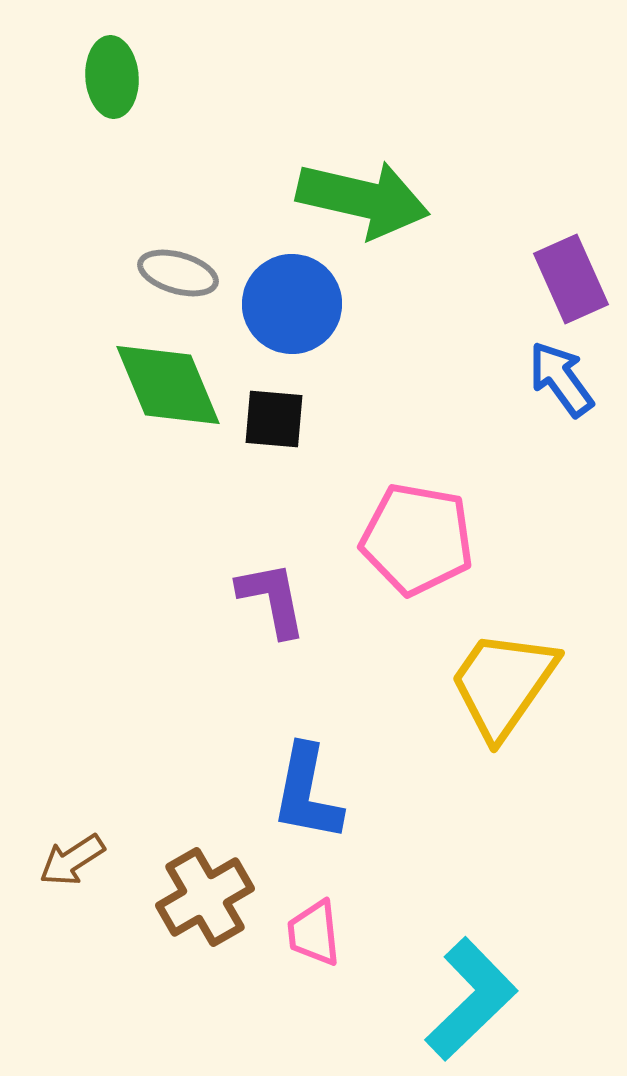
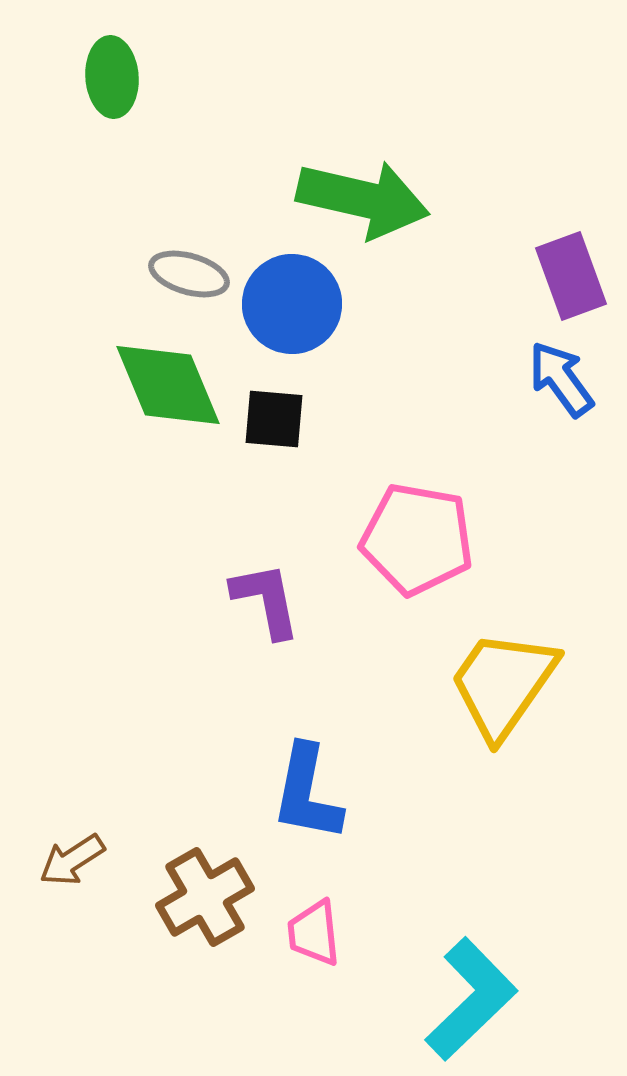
gray ellipse: moved 11 px right, 1 px down
purple rectangle: moved 3 px up; rotated 4 degrees clockwise
purple L-shape: moved 6 px left, 1 px down
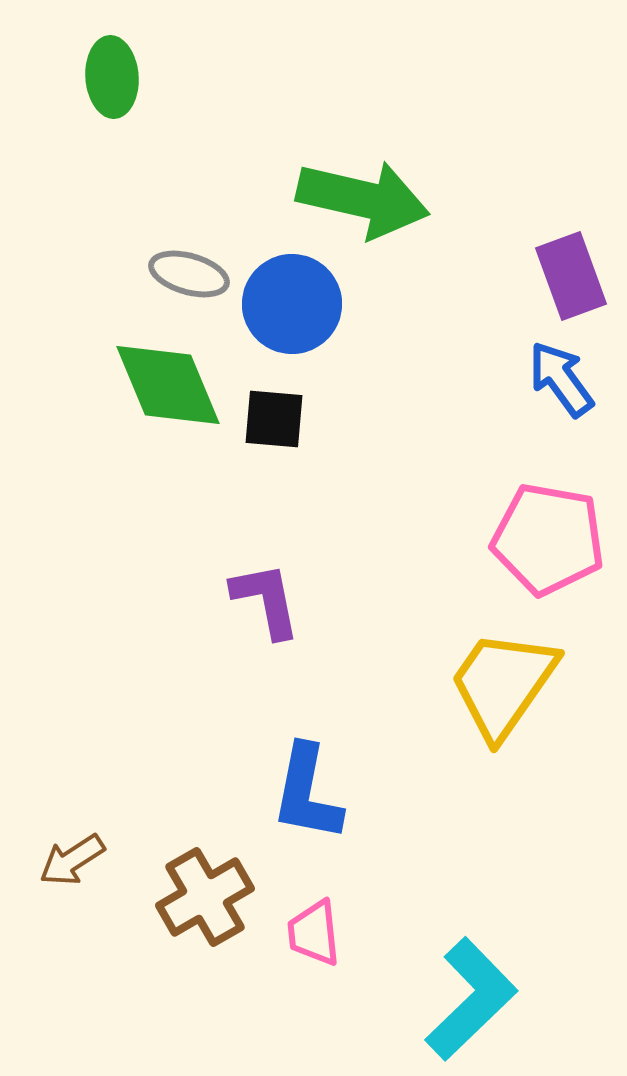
pink pentagon: moved 131 px right
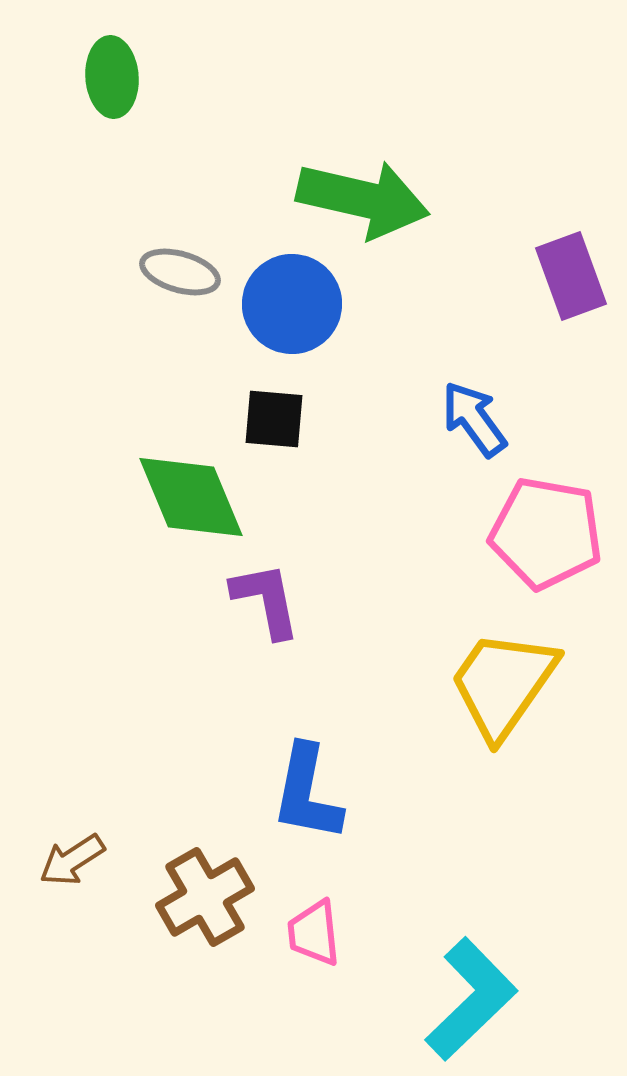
gray ellipse: moved 9 px left, 2 px up
blue arrow: moved 87 px left, 40 px down
green diamond: moved 23 px right, 112 px down
pink pentagon: moved 2 px left, 6 px up
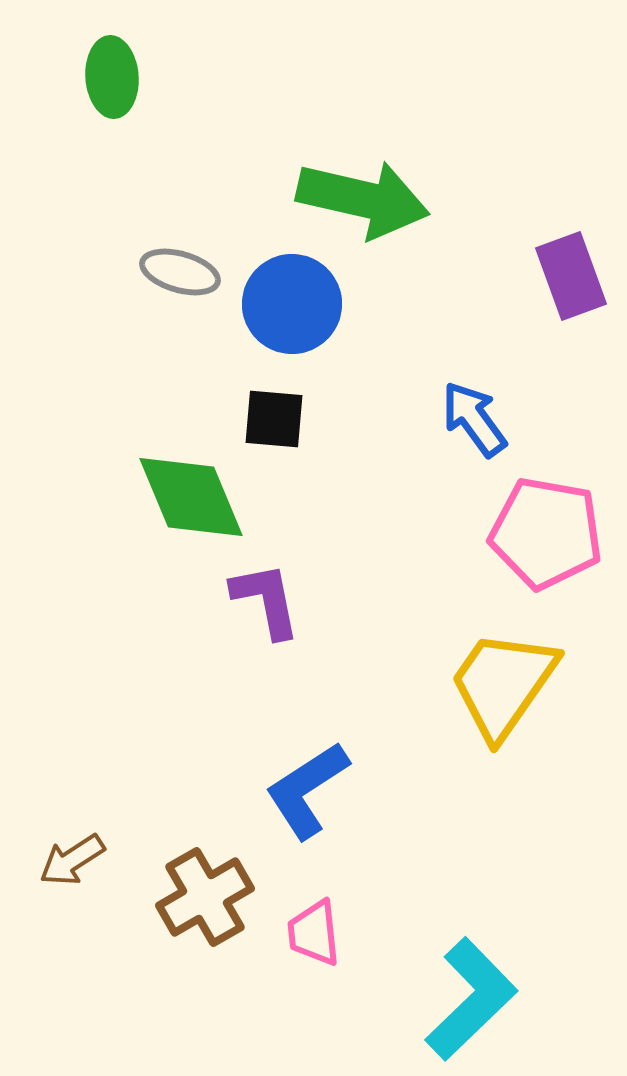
blue L-shape: moved 3 px up; rotated 46 degrees clockwise
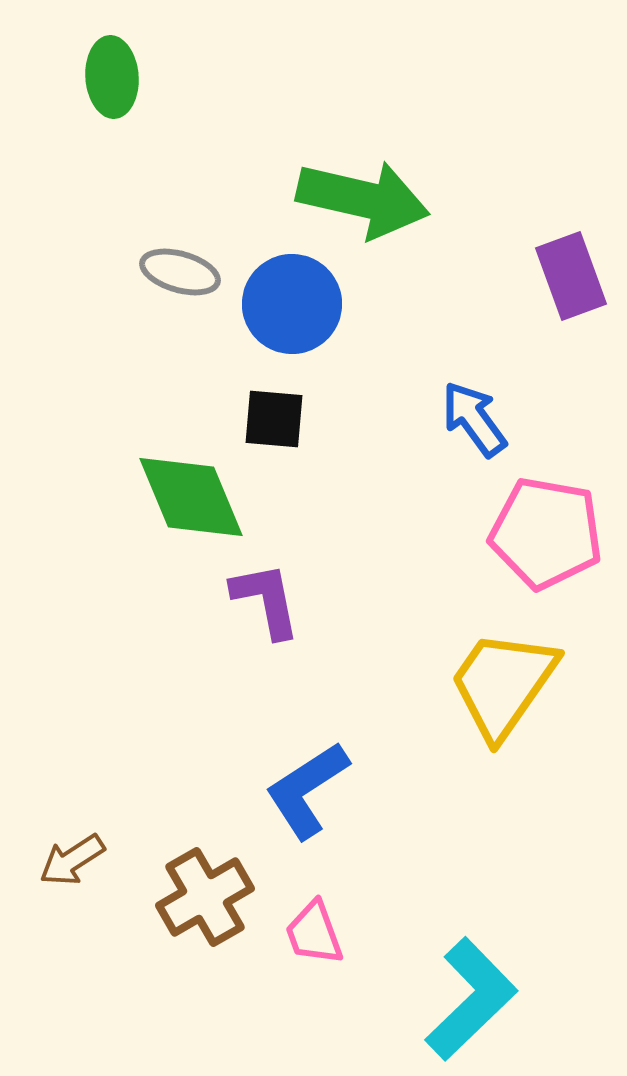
pink trapezoid: rotated 14 degrees counterclockwise
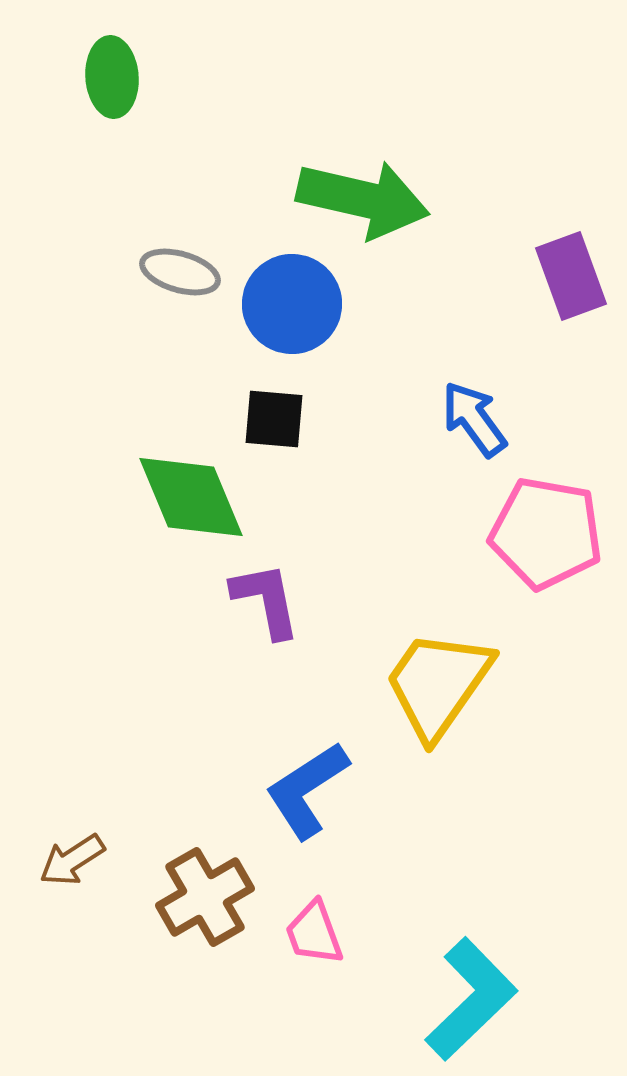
yellow trapezoid: moved 65 px left
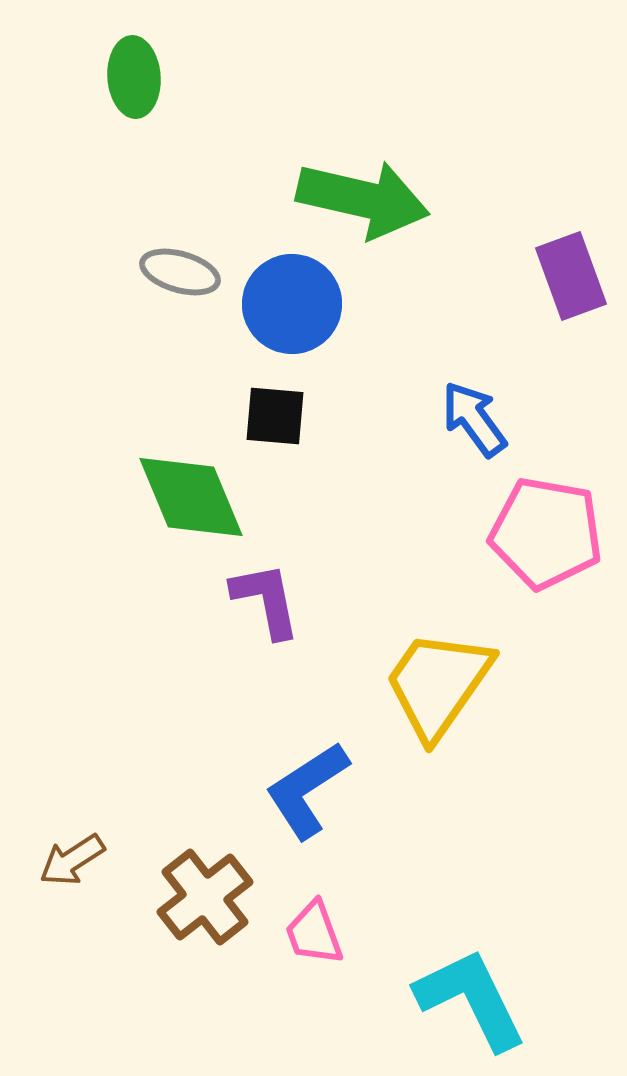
green ellipse: moved 22 px right
black square: moved 1 px right, 3 px up
brown cross: rotated 8 degrees counterclockwise
cyan L-shape: rotated 72 degrees counterclockwise
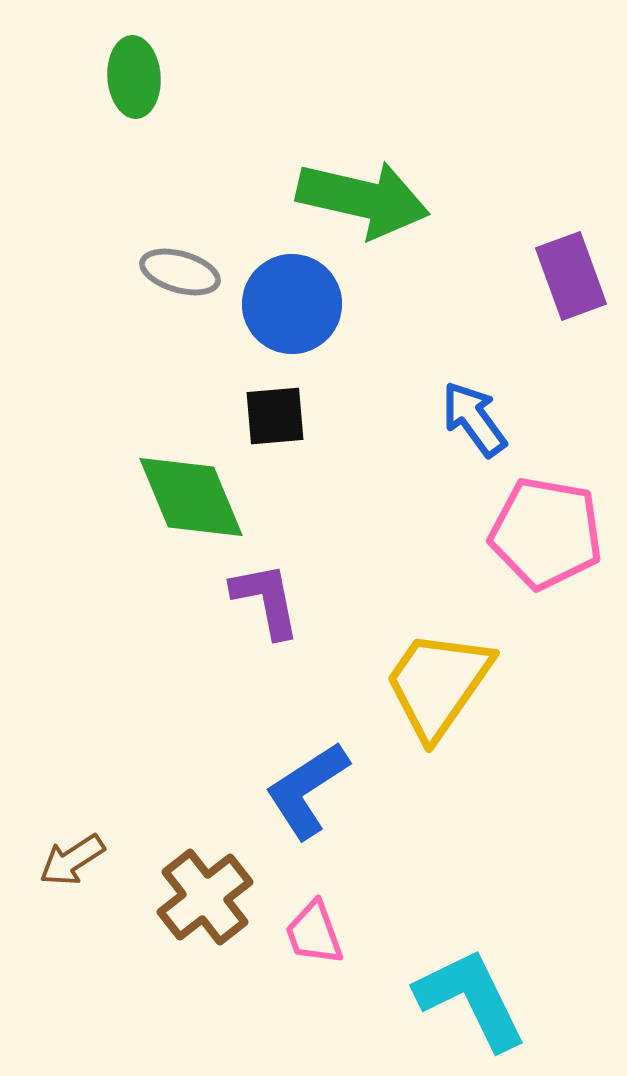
black square: rotated 10 degrees counterclockwise
